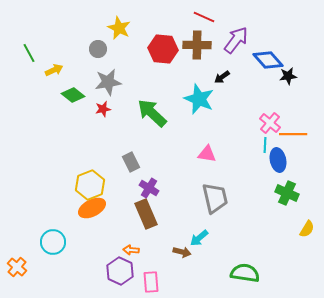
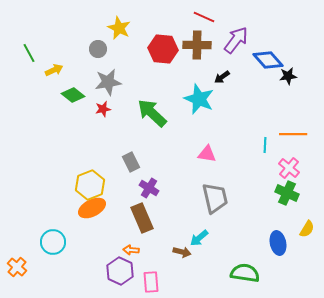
pink cross: moved 19 px right, 45 px down
blue ellipse: moved 83 px down
brown rectangle: moved 4 px left, 4 px down
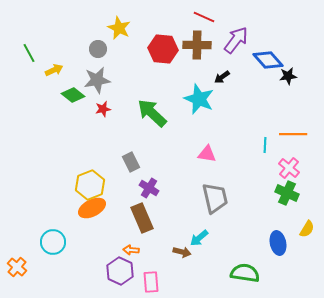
gray star: moved 11 px left, 2 px up
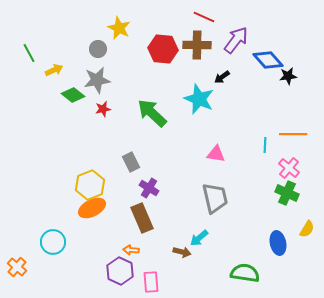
pink triangle: moved 9 px right
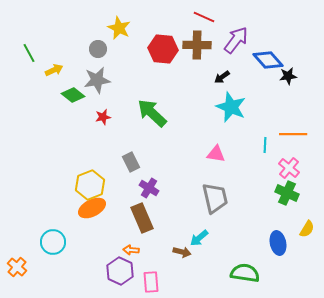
cyan star: moved 32 px right, 8 px down
red star: moved 8 px down
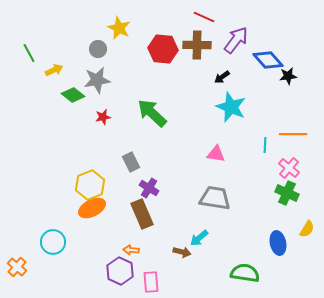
gray trapezoid: rotated 68 degrees counterclockwise
brown rectangle: moved 4 px up
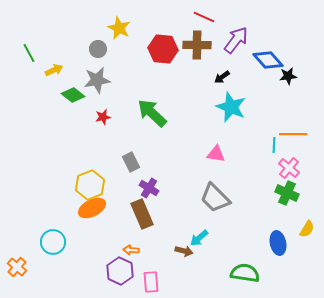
cyan line: moved 9 px right
gray trapezoid: rotated 144 degrees counterclockwise
brown arrow: moved 2 px right, 1 px up
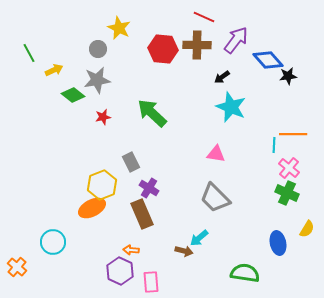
yellow hexagon: moved 12 px right
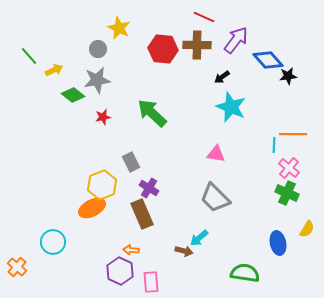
green line: moved 3 px down; rotated 12 degrees counterclockwise
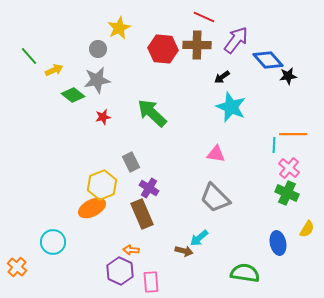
yellow star: rotated 20 degrees clockwise
